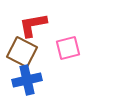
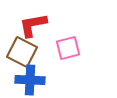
blue cross: moved 3 px right; rotated 16 degrees clockwise
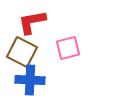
red L-shape: moved 1 px left, 3 px up
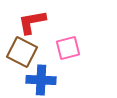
blue cross: moved 11 px right
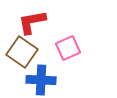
pink square: rotated 10 degrees counterclockwise
brown square: rotated 8 degrees clockwise
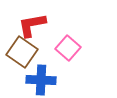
red L-shape: moved 3 px down
pink square: rotated 25 degrees counterclockwise
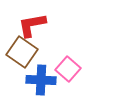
pink square: moved 21 px down
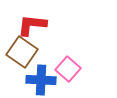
red L-shape: rotated 16 degrees clockwise
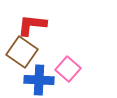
blue cross: moved 2 px left
